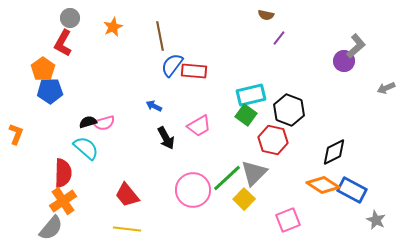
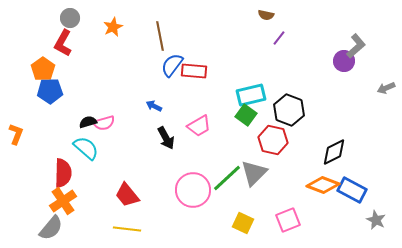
orange diamond: rotated 12 degrees counterclockwise
yellow square: moved 1 px left, 24 px down; rotated 20 degrees counterclockwise
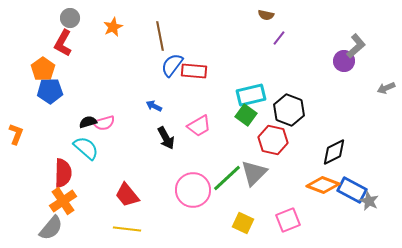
gray star: moved 7 px left, 19 px up
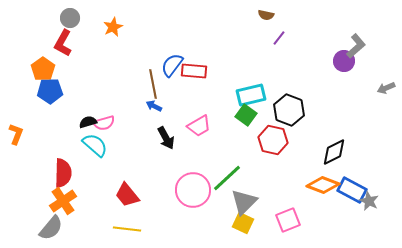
brown line: moved 7 px left, 48 px down
cyan semicircle: moved 9 px right, 3 px up
gray triangle: moved 10 px left, 29 px down
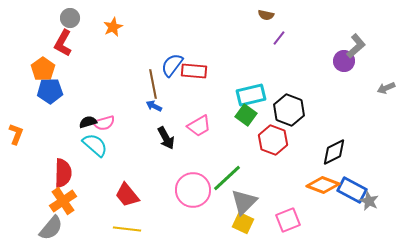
red hexagon: rotated 8 degrees clockwise
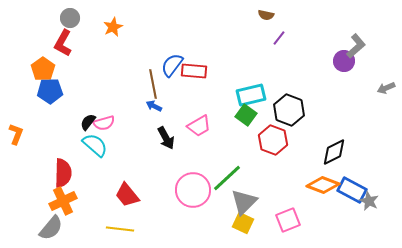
black semicircle: rotated 36 degrees counterclockwise
orange cross: rotated 8 degrees clockwise
yellow line: moved 7 px left
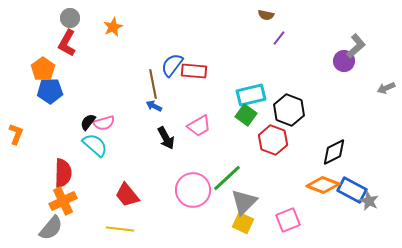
red L-shape: moved 4 px right
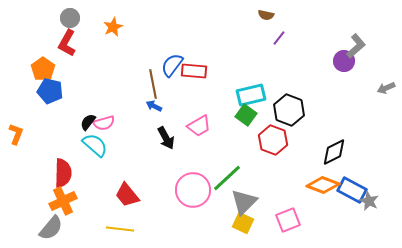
blue pentagon: rotated 15 degrees clockwise
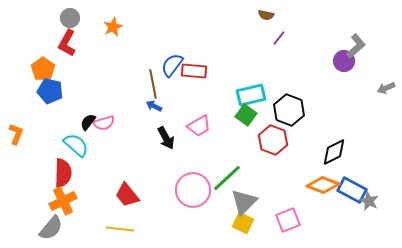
cyan semicircle: moved 19 px left
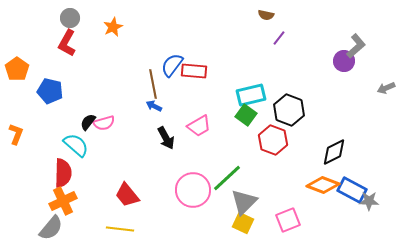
orange pentagon: moved 26 px left
gray star: rotated 24 degrees counterclockwise
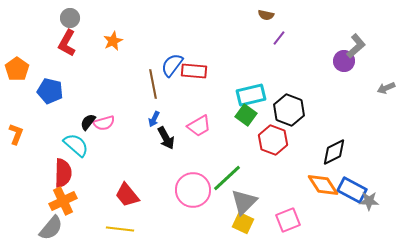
orange star: moved 14 px down
blue arrow: moved 13 px down; rotated 91 degrees counterclockwise
orange diamond: rotated 36 degrees clockwise
